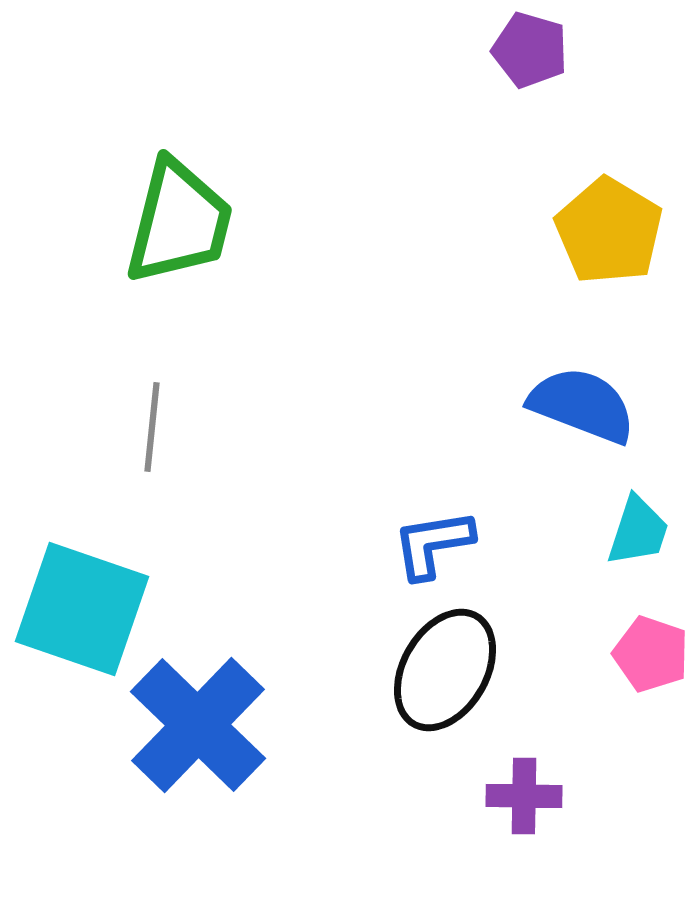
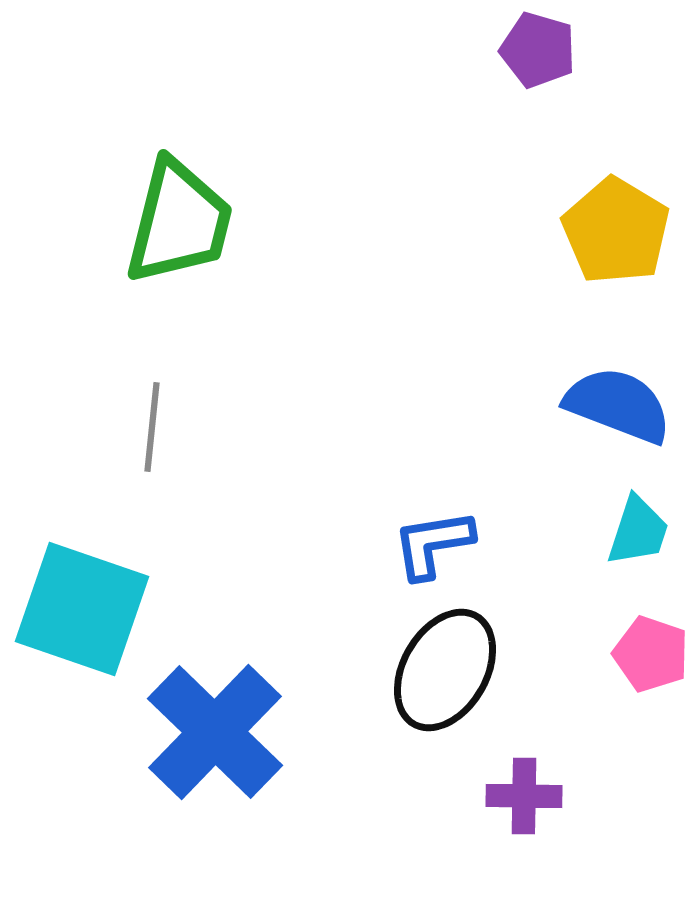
purple pentagon: moved 8 px right
yellow pentagon: moved 7 px right
blue semicircle: moved 36 px right
blue cross: moved 17 px right, 7 px down
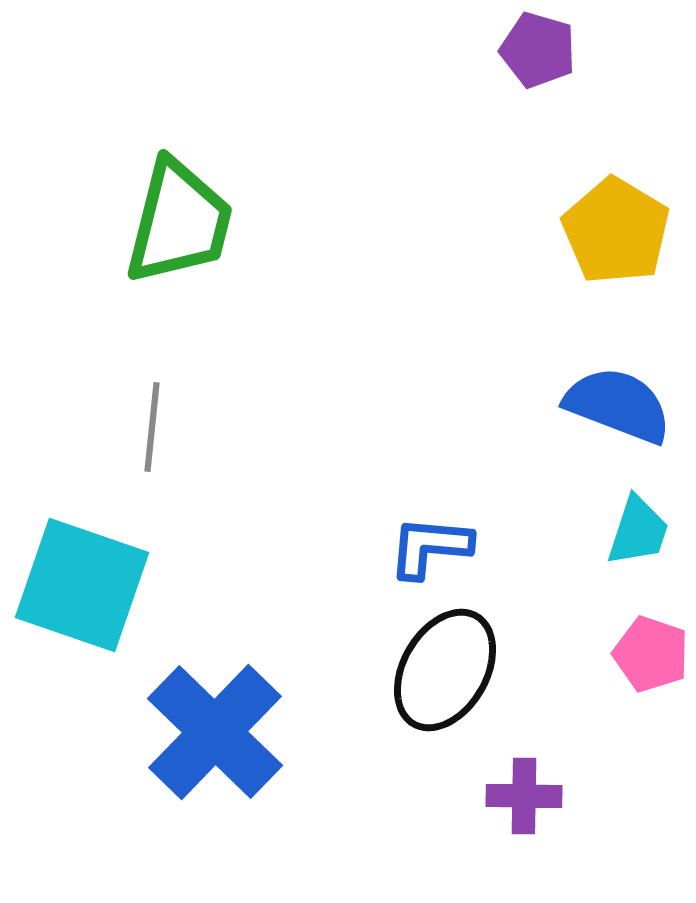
blue L-shape: moved 3 px left, 3 px down; rotated 14 degrees clockwise
cyan square: moved 24 px up
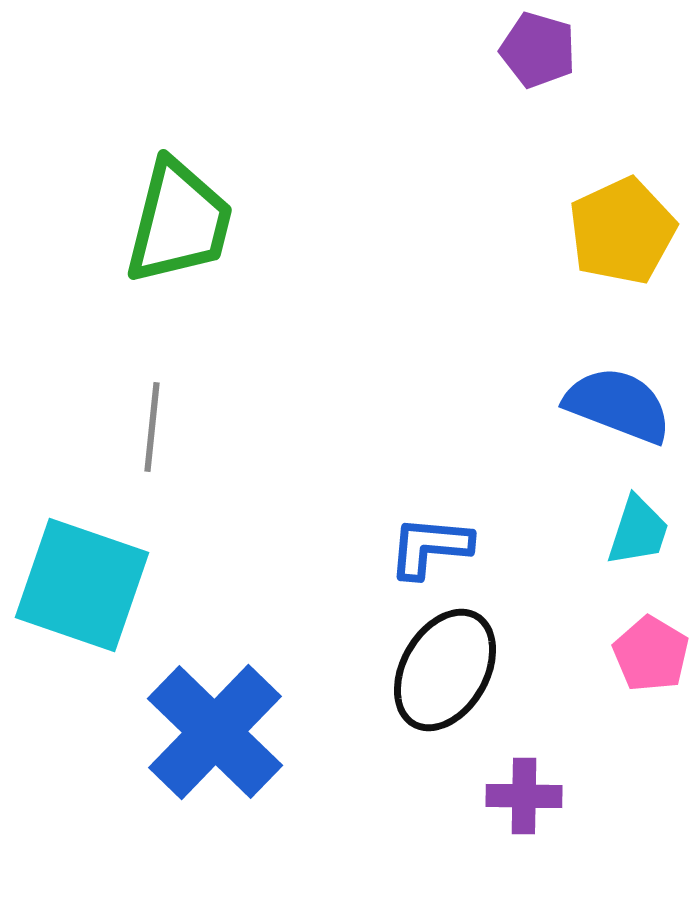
yellow pentagon: moved 6 px right; rotated 16 degrees clockwise
pink pentagon: rotated 12 degrees clockwise
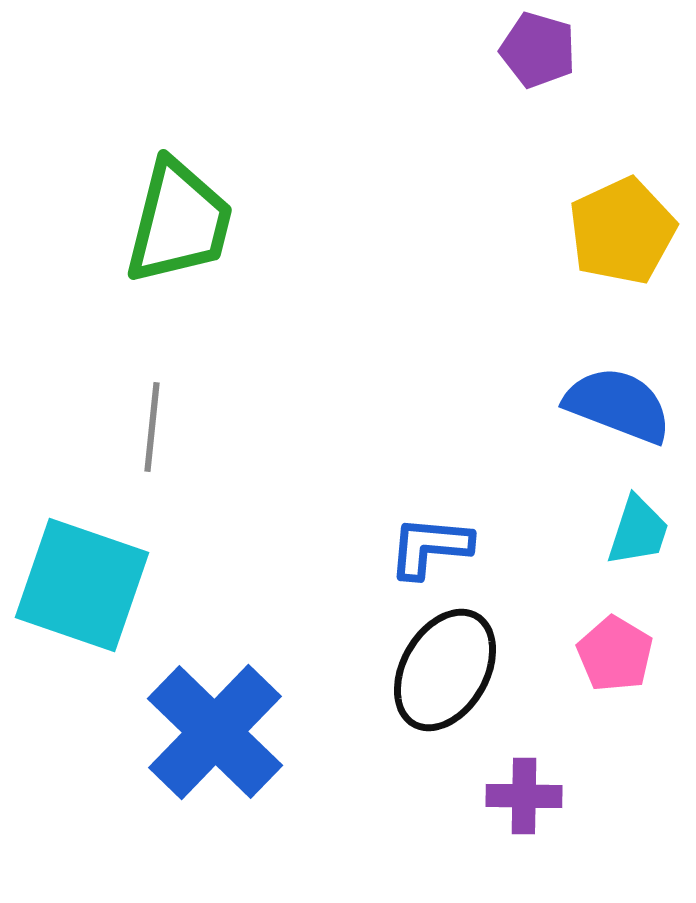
pink pentagon: moved 36 px left
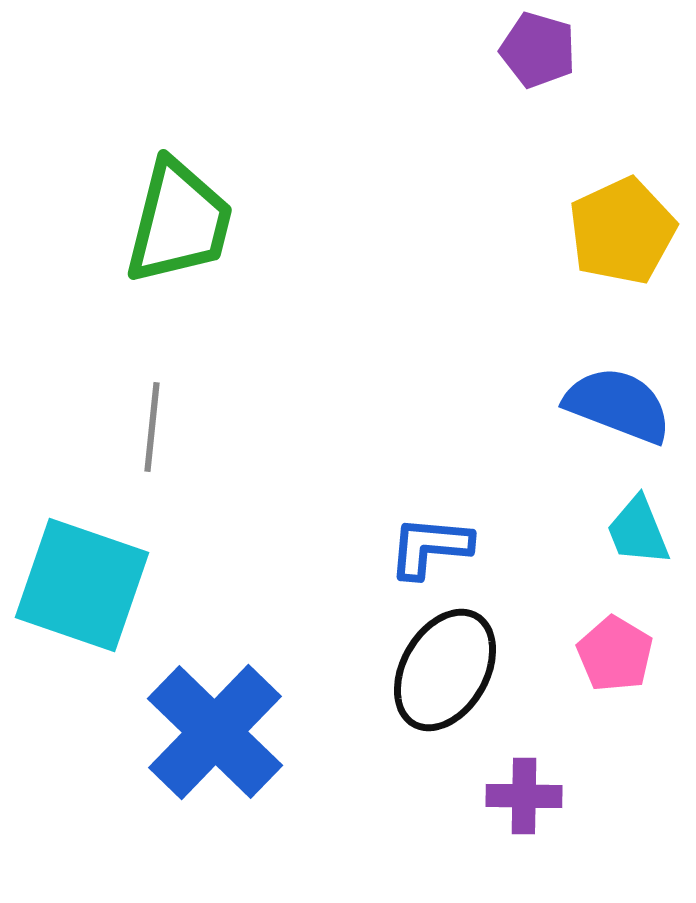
cyan trapezoid: rotated 140 degrees clockwise
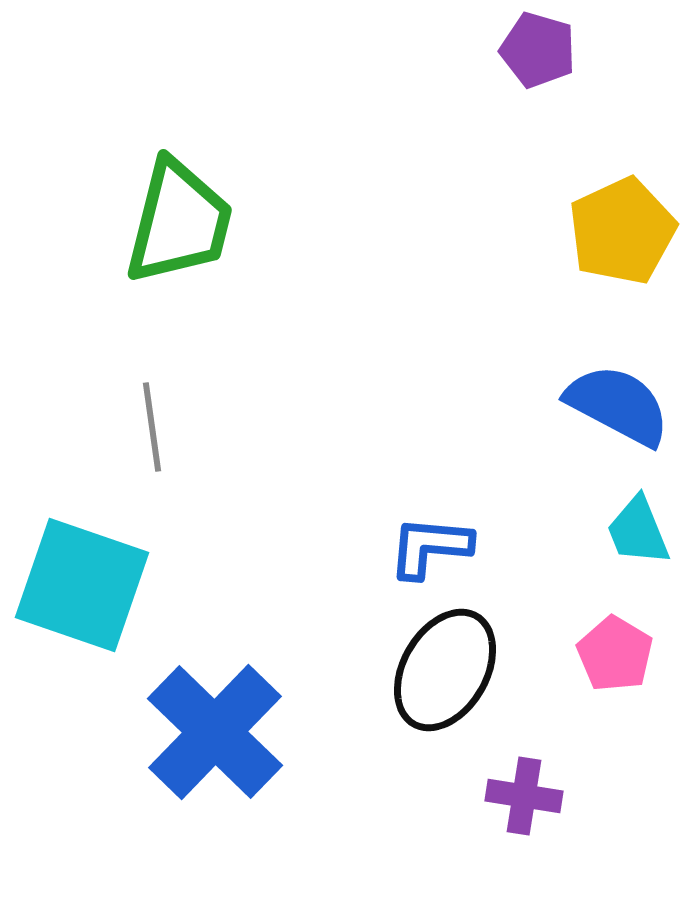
blue semicircle: rotated 7 degrees clockwise
gray line: rotated 14 degrees counterclockwise
purple cross: rotated 8 degrees clockwise
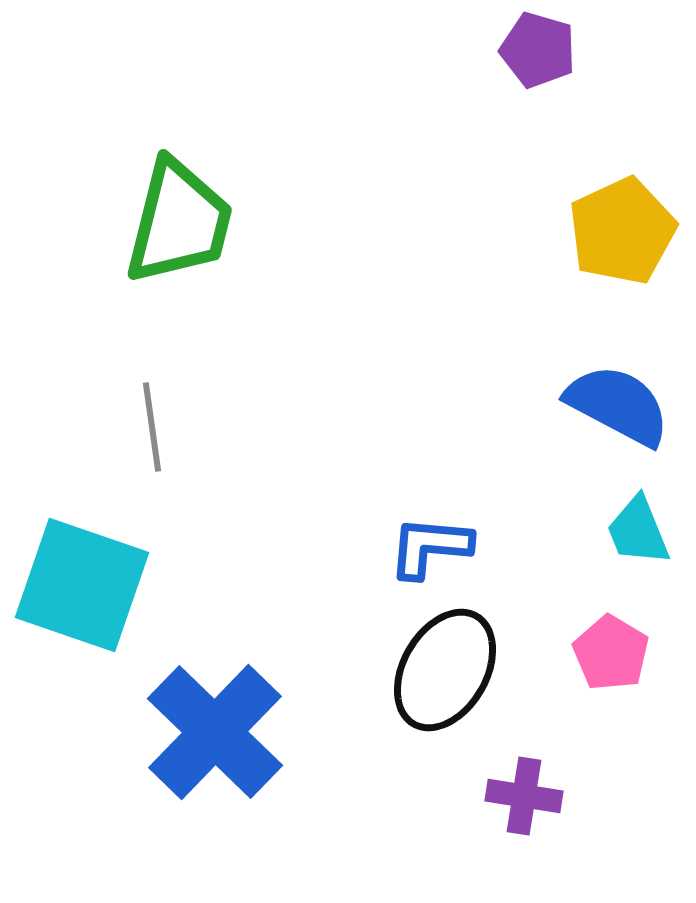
pink pentagon: moved 4 px left, 1 px up
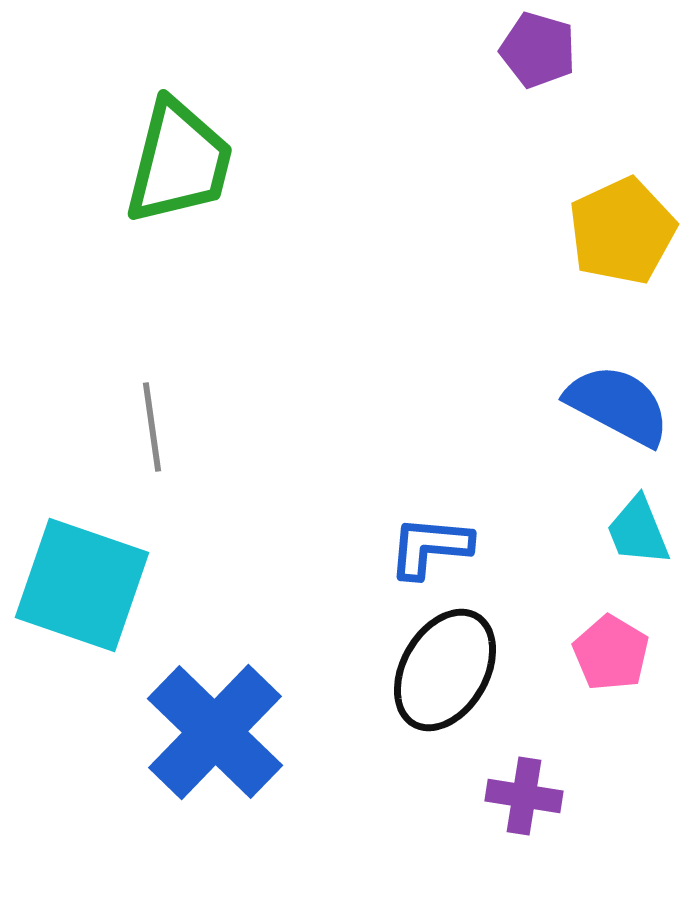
green trapezoid: moved 60 px up
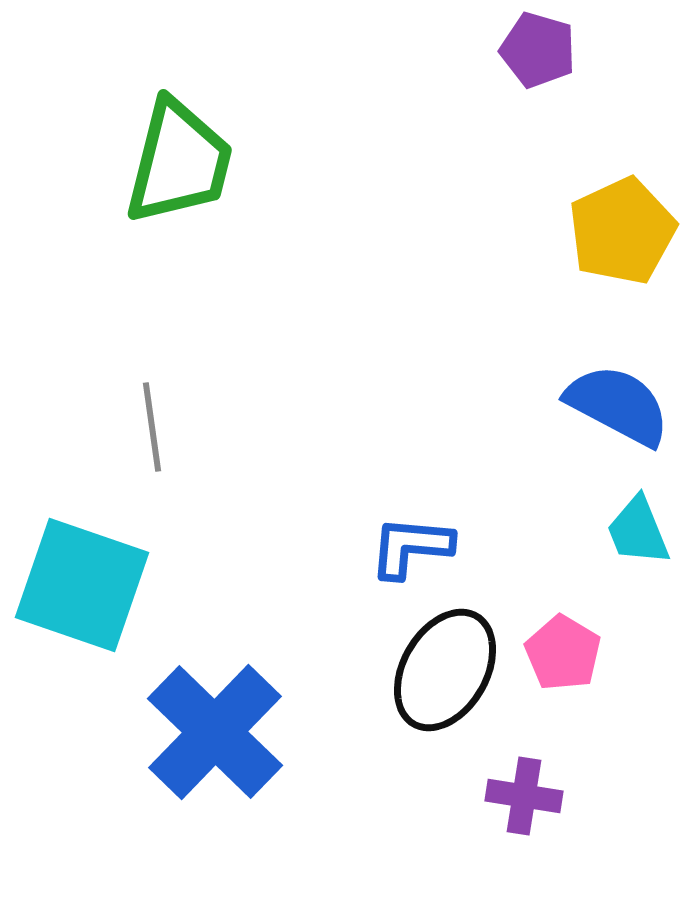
blue L-shape: moved 19 px left
pink pentagon: moved 48 px left
